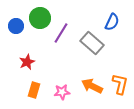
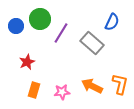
green circle: moved 1 px down
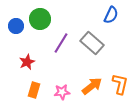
blue semicircle: moved 1 px left, 7 px up
purple line: moved 10 px down
orange arrow: rotated 115 degrees clockwise
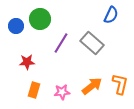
red star: rotated 21 degrees clockwise
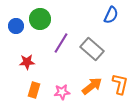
gray rectangle: moved 6 px down
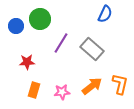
blue semicircle: moved 6 px left, 1 px up
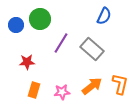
blue semicircle: moved 1 px left, 2 px down
blue circle: moved 1 px up
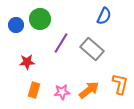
orange arrow: moved 3 px left, 4 px down
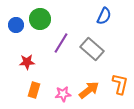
pink star: moved 1 px right, 2 px down
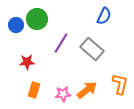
green circle: moved 3 px left
orange arrow: moved 2 px left
